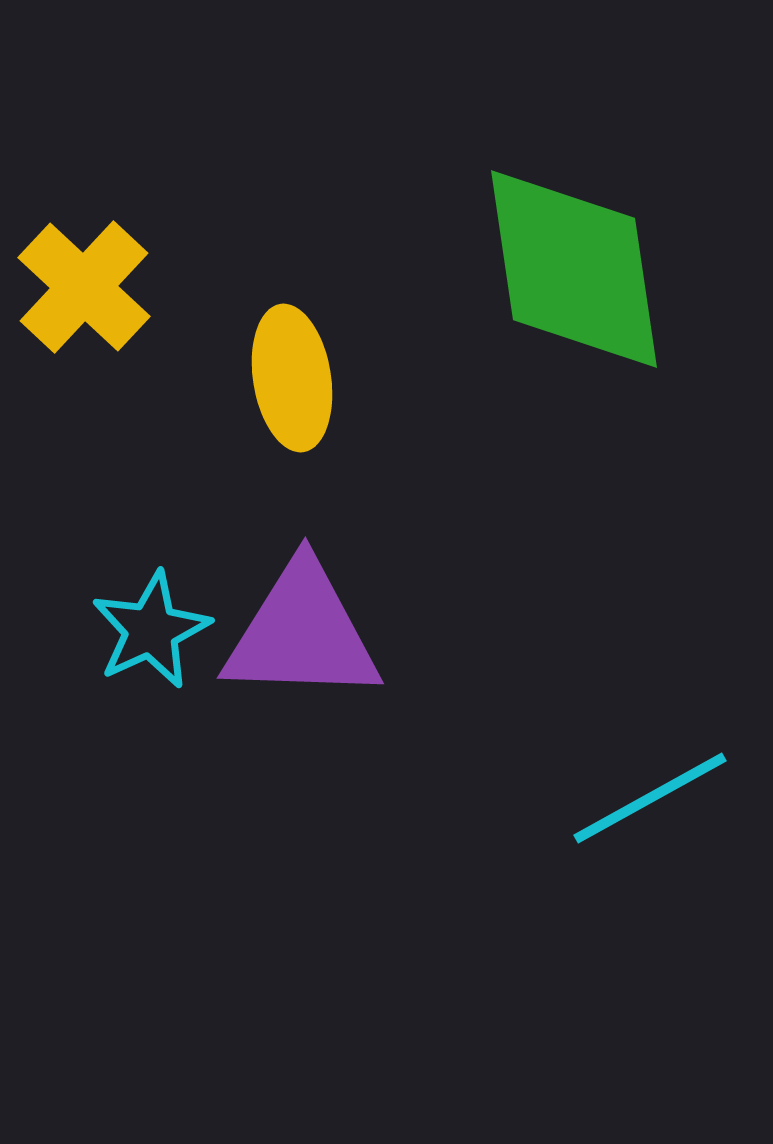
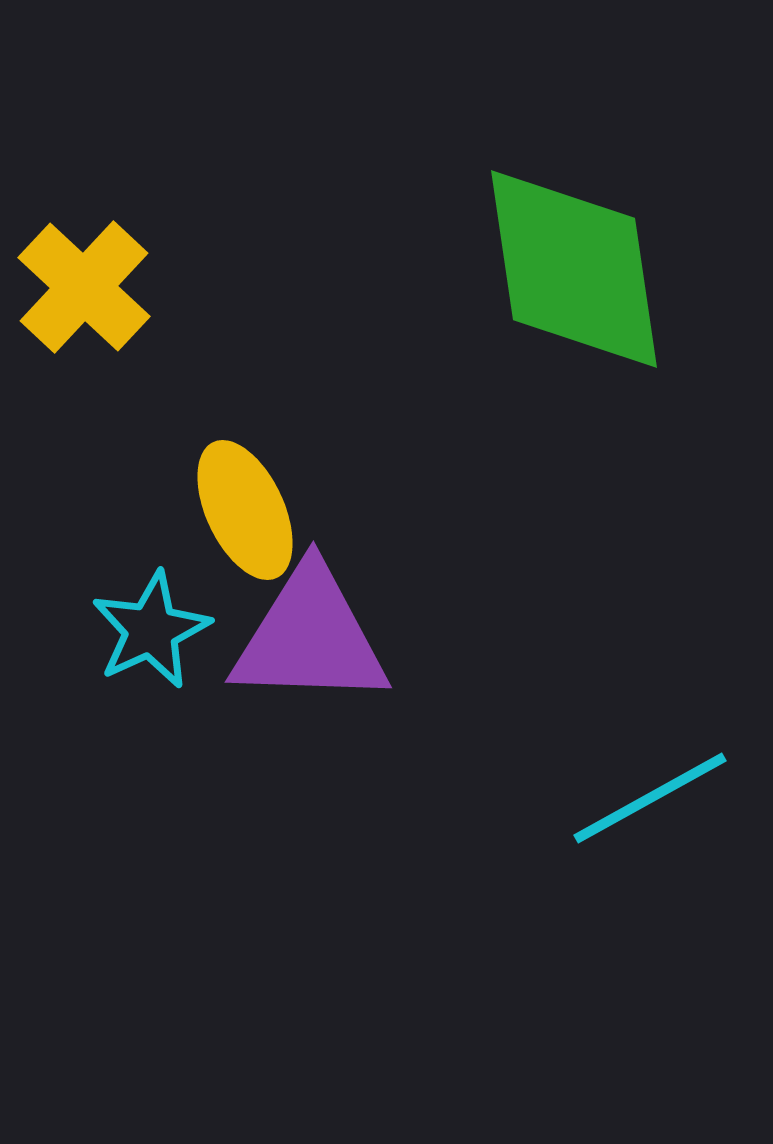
yellow ellipse: moved 47 px left, 132 px down; rotated 16 degrees counterclockwise
purple triangle: moved 8 px right, 4 px down
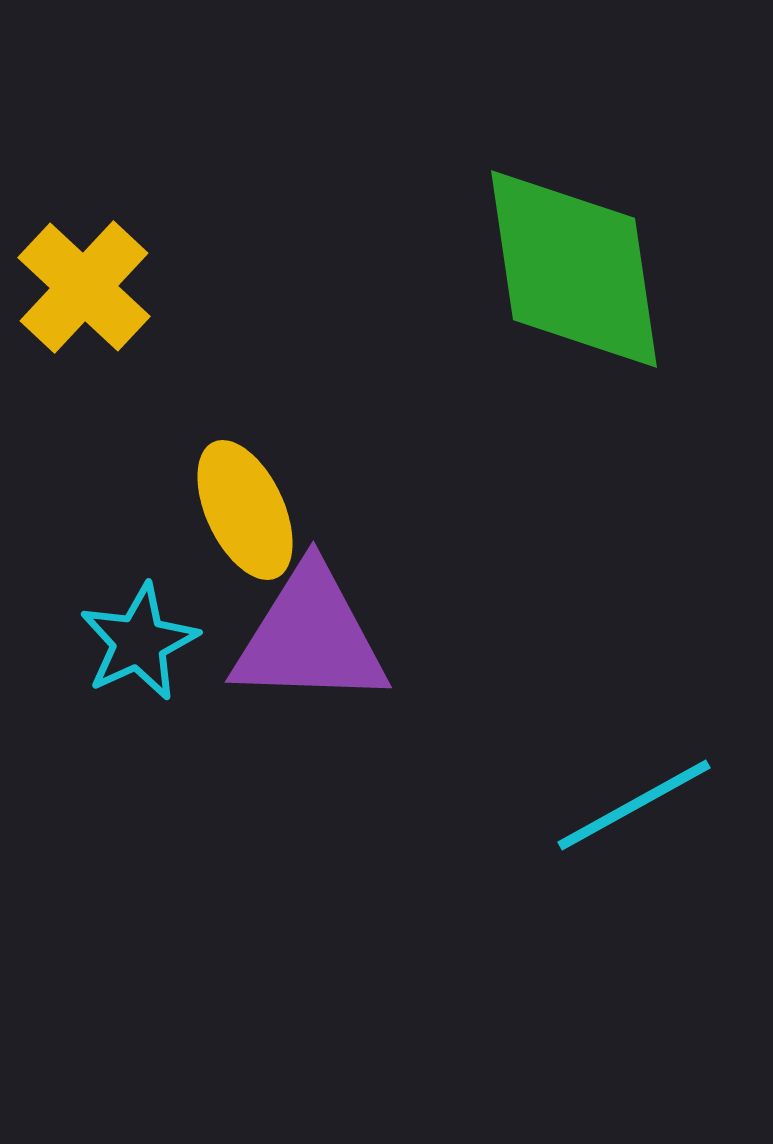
cyan star: moved 12 px left, 12 px down
cyan line: moved 16 px left, 7 px down
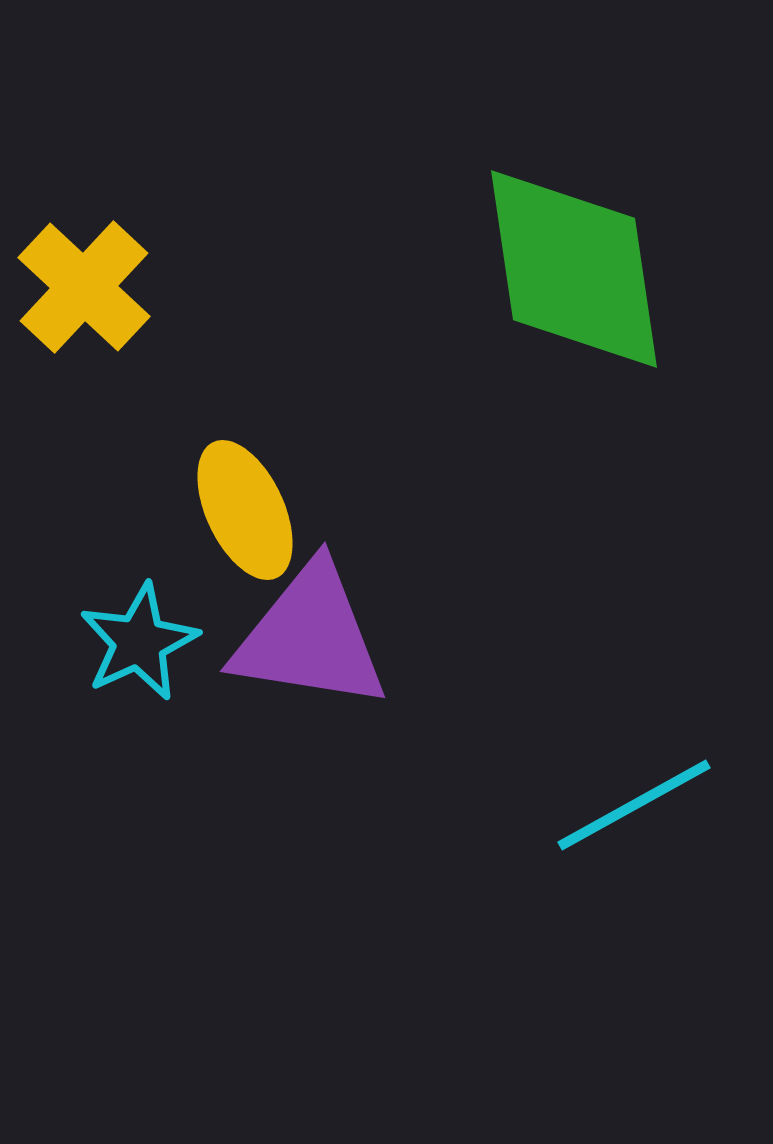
purple triangle: rotated 7 degrees clockwise
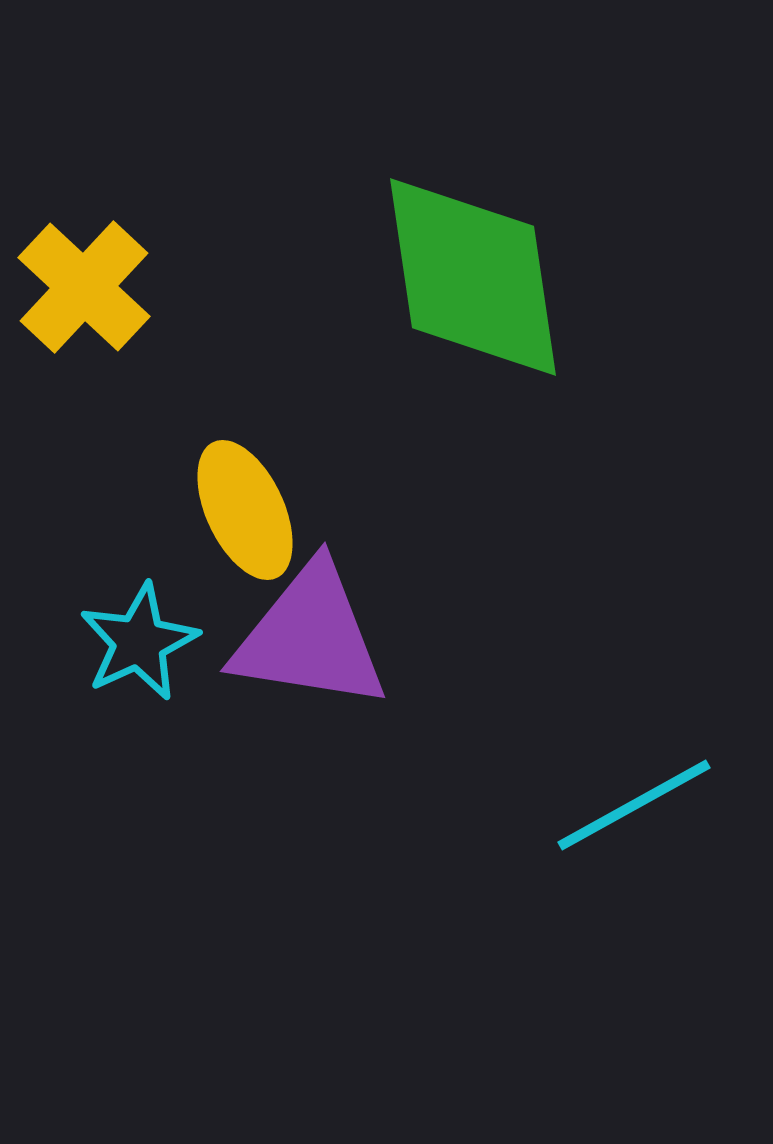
green diamond: moved 101 px left, 8 px down
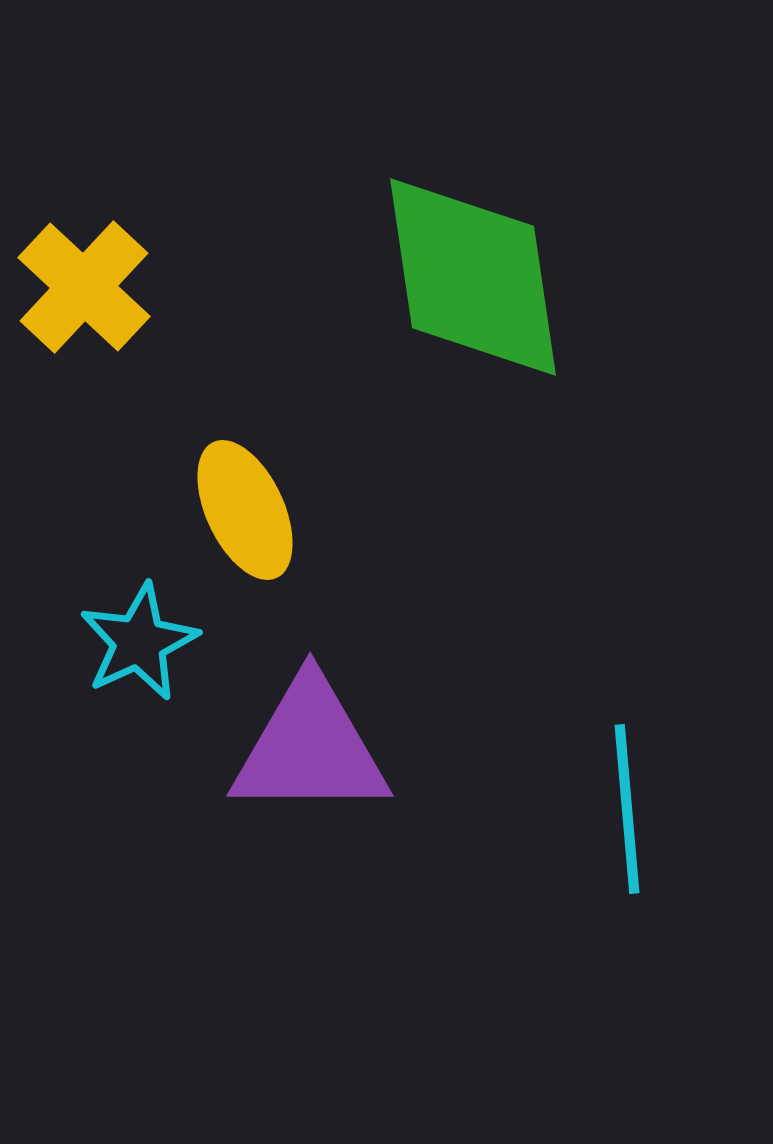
purple triangle: moved 111 px down; rotated 9 degrees counterclockwise
cyan line: moved 7 px left, 4 px down; rotated 66 degrees counterclockwise
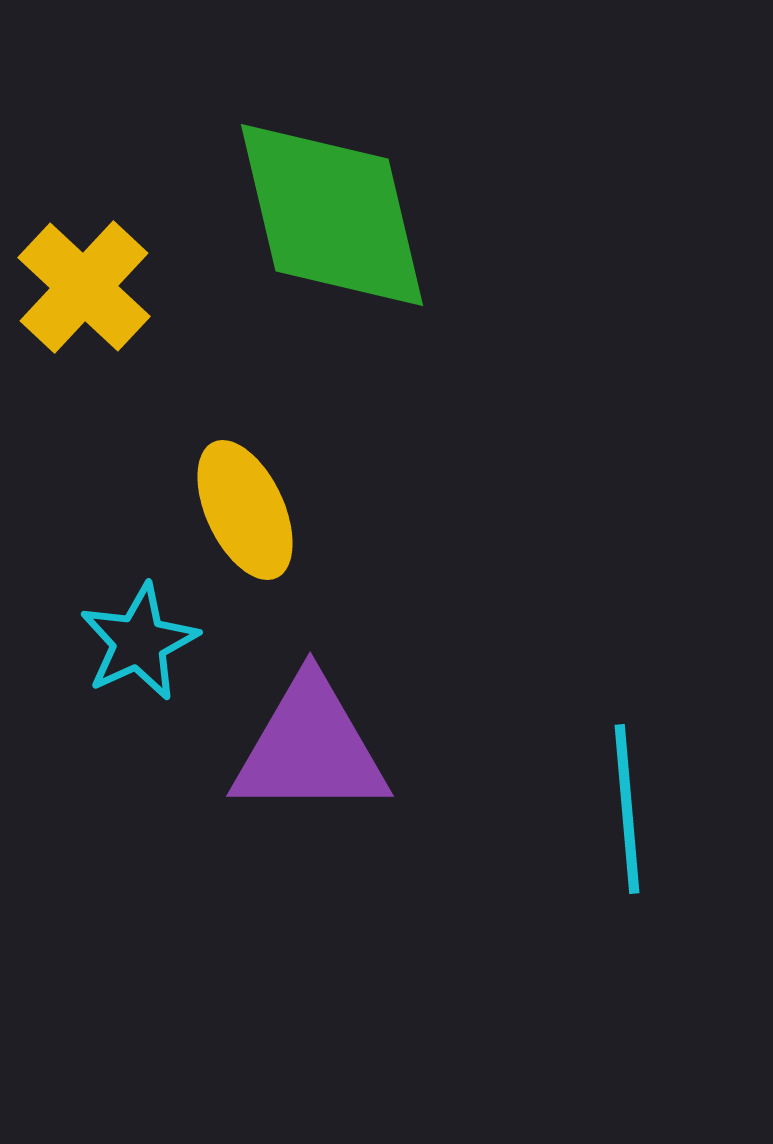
green diamond: moved 141 px left, 62 px up; rotated 5 degrees counterclockwise
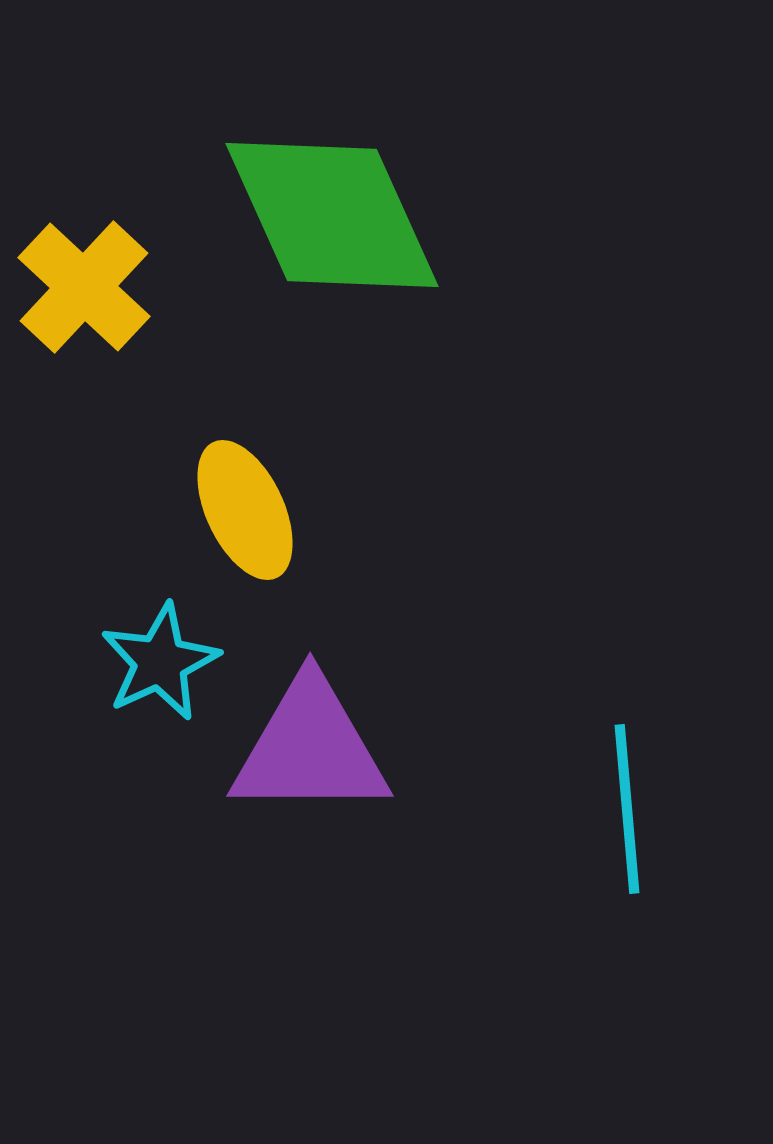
green diamond: rotated 11 degrees counterclockwise
cyan star: moved 21 px right, 20 px down
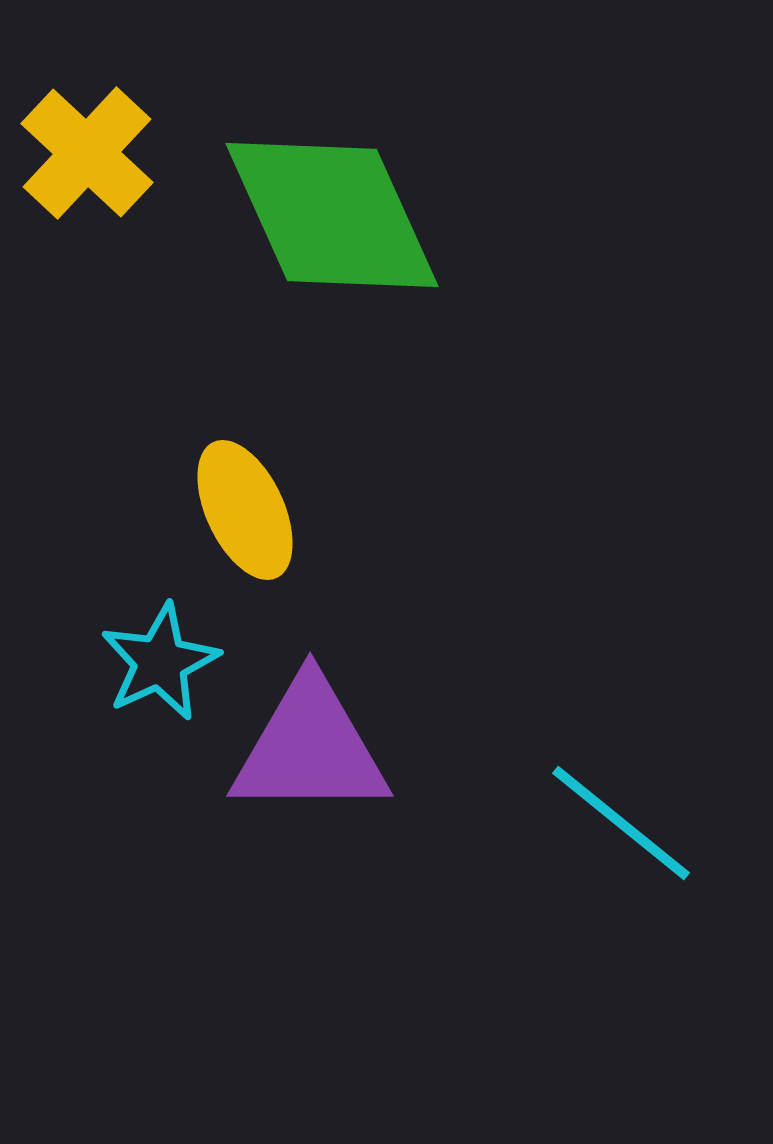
yellow cross: moved 3 px right, 134 px up
cyan line: moved 6 px left, 14 px down; rotated 46 degrees counterclockwise
